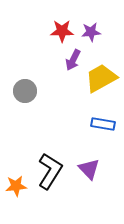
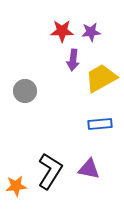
purple arrow: rotated 20 degrees counterclockwise
blue rectangle: moved 3 px left; rotated 15 degrees counterclockwise
purple triangle: rotated 35 degrees counterclockwise
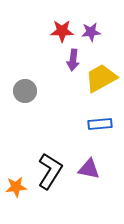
orange star: moved 1 px down
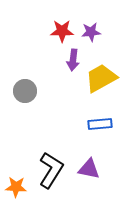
black L-shape: moved 1 px right, 1 px up
orange star: rotated 10 degrees clockwise
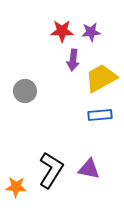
blue rectangle: moved 9 px up
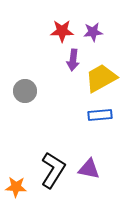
purple star: moved 2 px right
black L-shape: moved 2 px right
